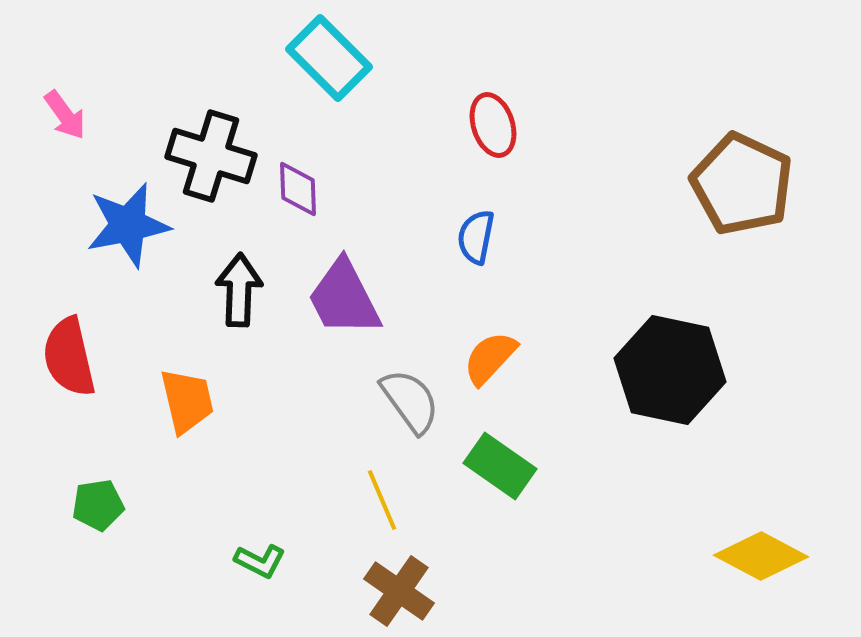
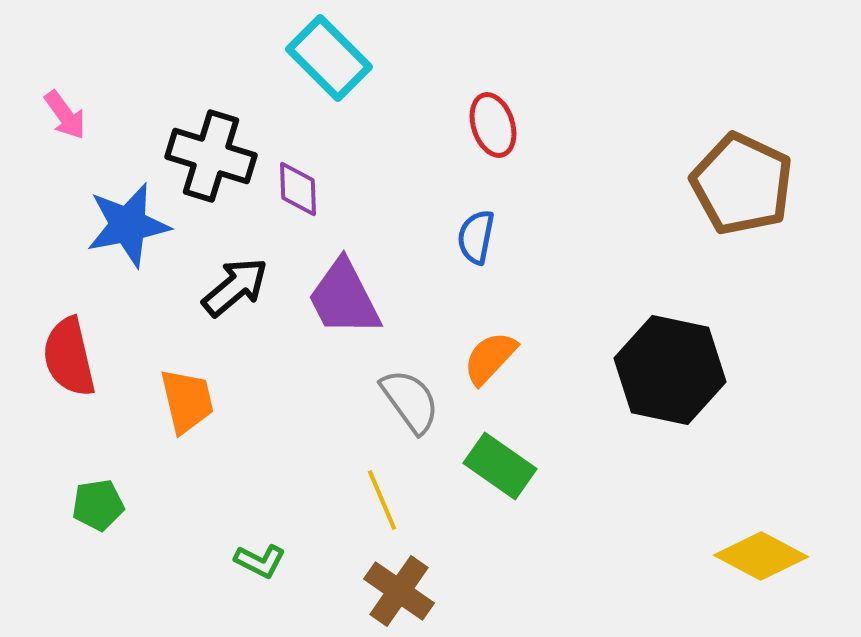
black arrow: moved 4 px left, 3 px up; rotated 48 degrees clockwise
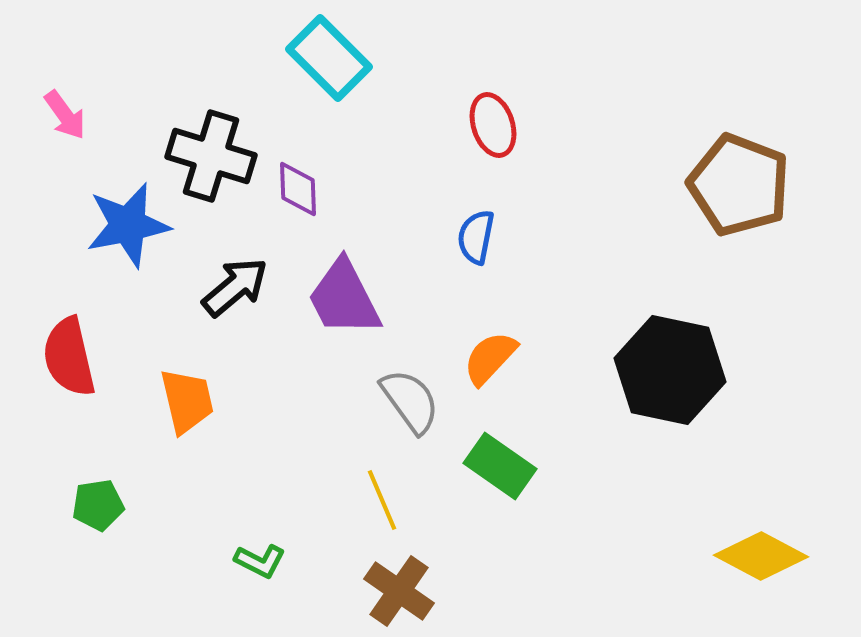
brown pentagon: moved 3 px left, 1 px down; rotated 4 degrees counterclockwise
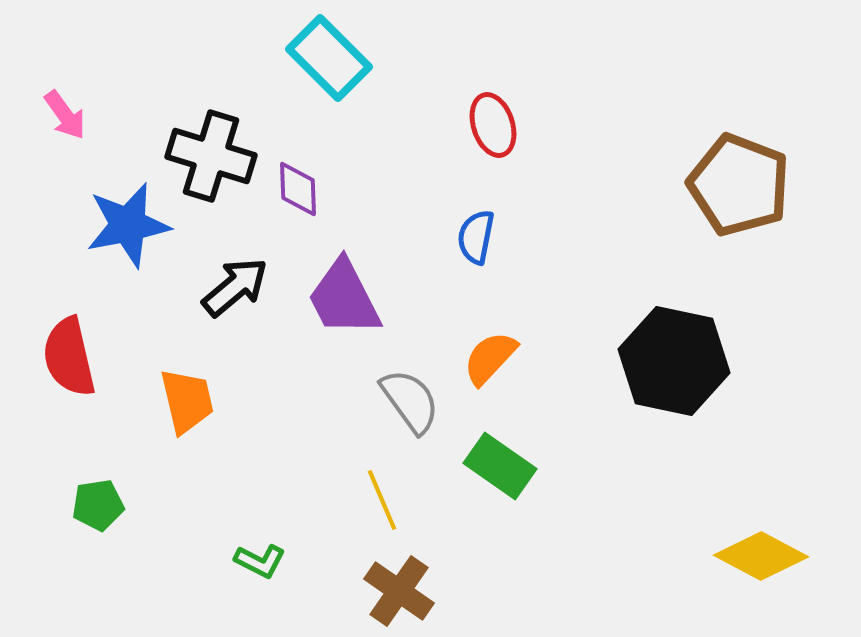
black hexagon: moved 4 px right, 9 px up
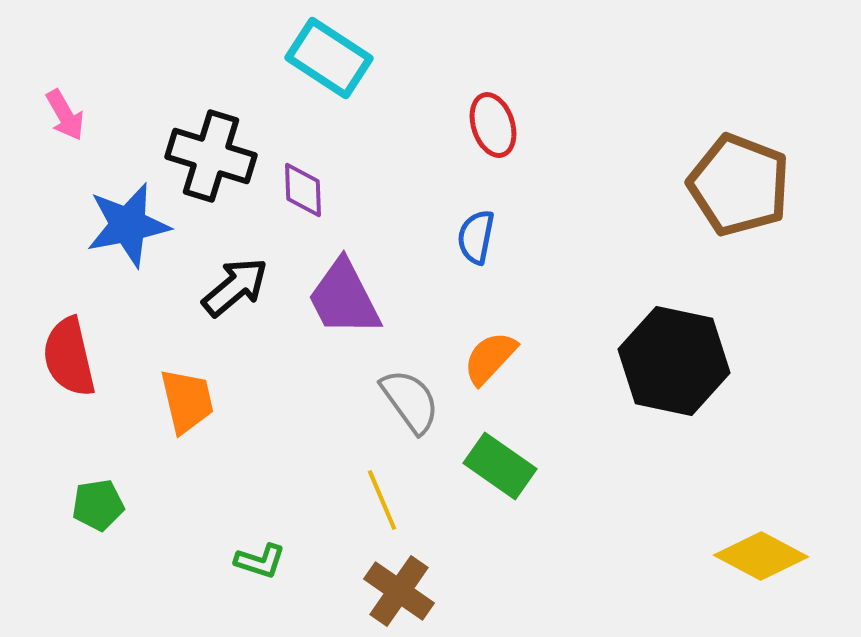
cyan rectangle: rotated 12 degrees counterclockwise
pink arrow: rotated 6 degrees clockwise
purple diamond: moved 5 px right, 1 px down
green L-shape: rotated 9 degrees counterclockwise
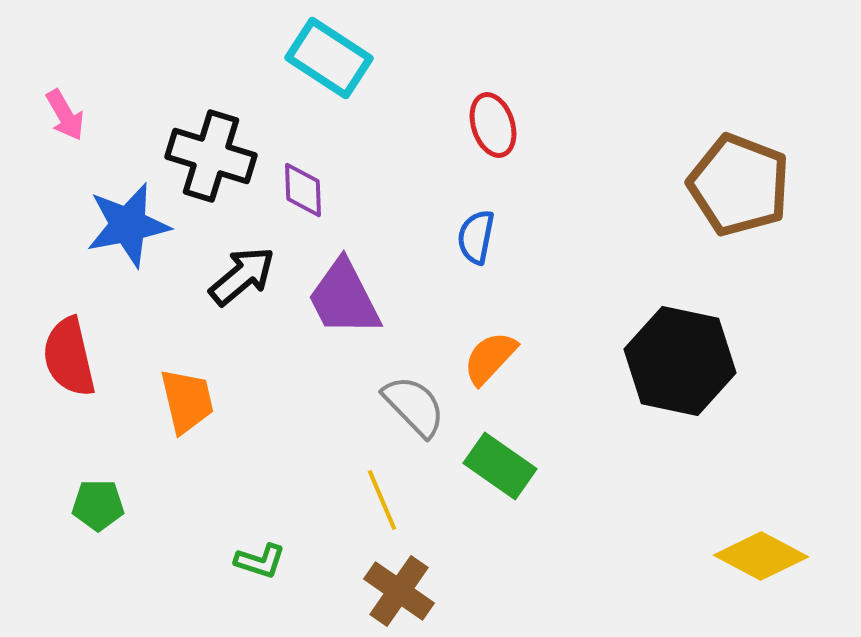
black arrow: moved 7 px right, 11 px up
black hexagon: moved 6 px right
gray semicircle: moved 4 px right, 5 px down; rotated 8 degrees counterclockwise
green pentagon: rotated 9 degrees clockwise
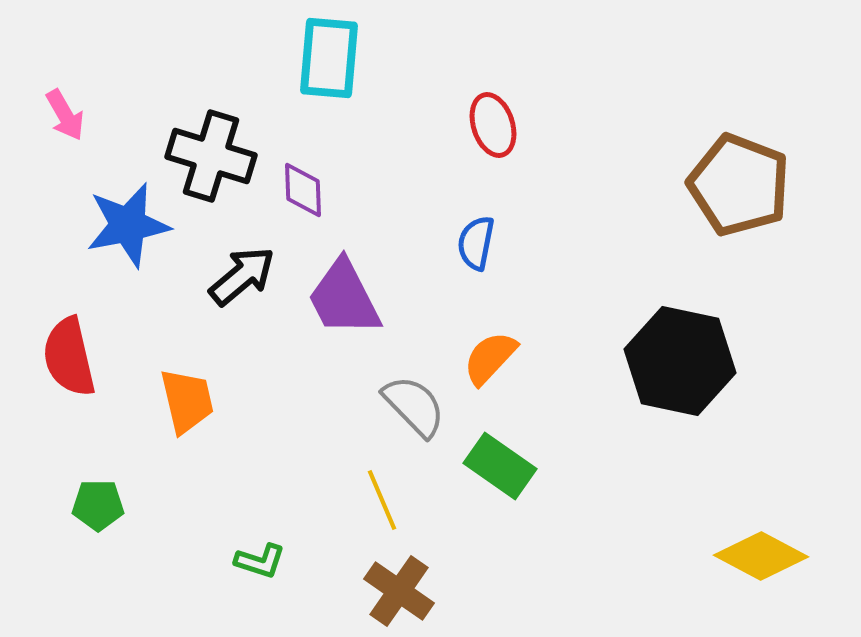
cyan rectangle: rotated 62 degrees clockwise
blue semicircle: moved 6 px down
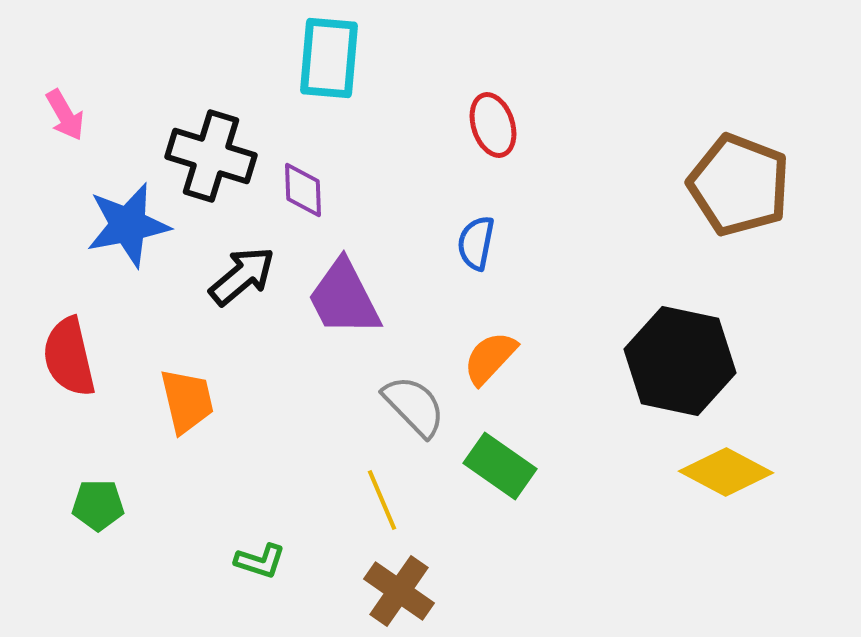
yellow diamond: moved 35 px left, 84 px up
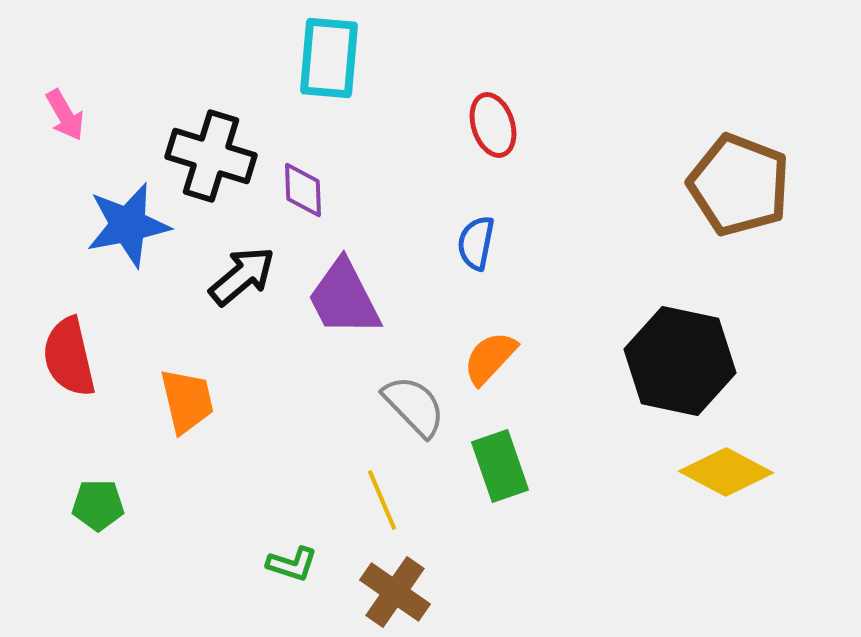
green rectangle: rotated 36 degrees clockwise
green L-shape: moved 32 px right, 3 px down
brown cross: moved 4 px left, 1 px down
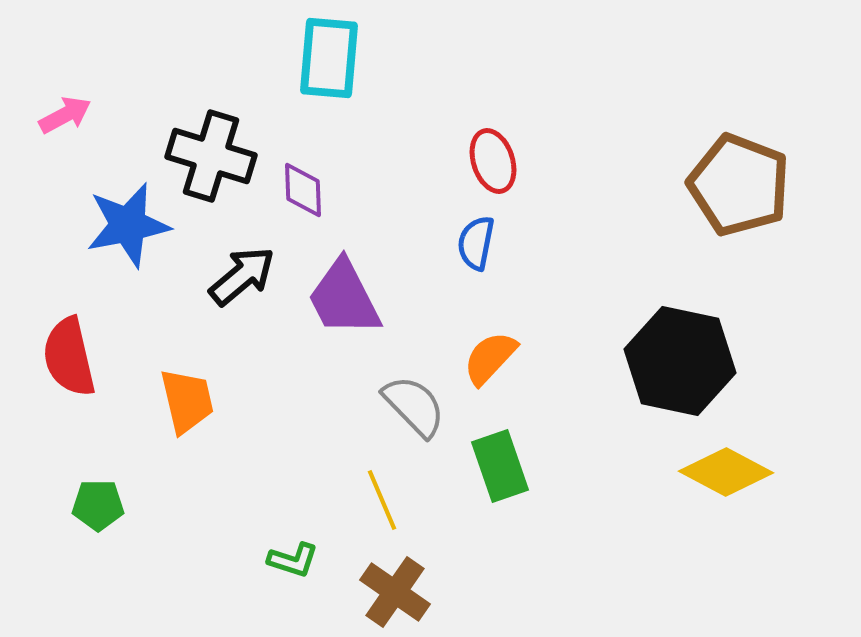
pink arrow: rotated 88 degrees counterclockwise
red ellipse: moved 36 px down
green L-shape: moved 1 px right, 4 px up
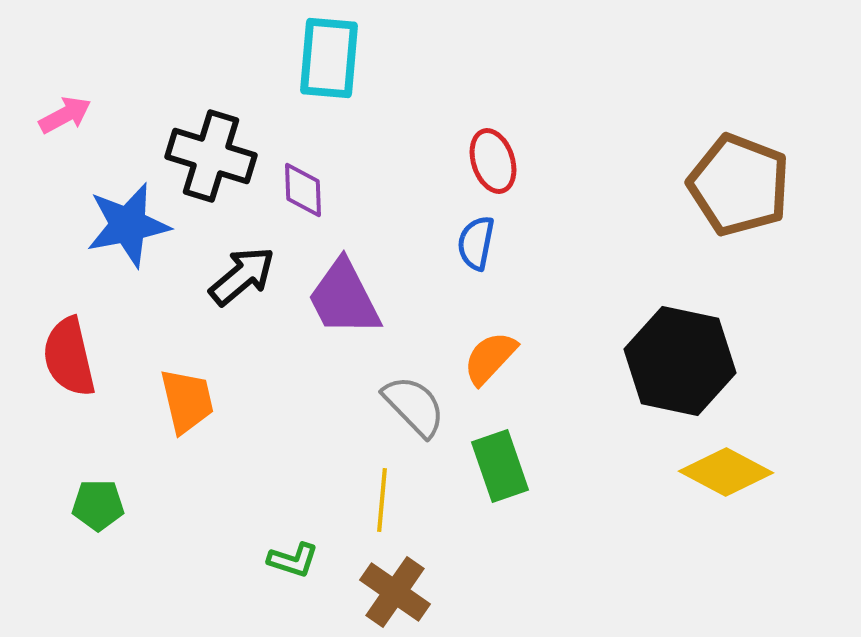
yellow line: rotated 28 degrees clockwise
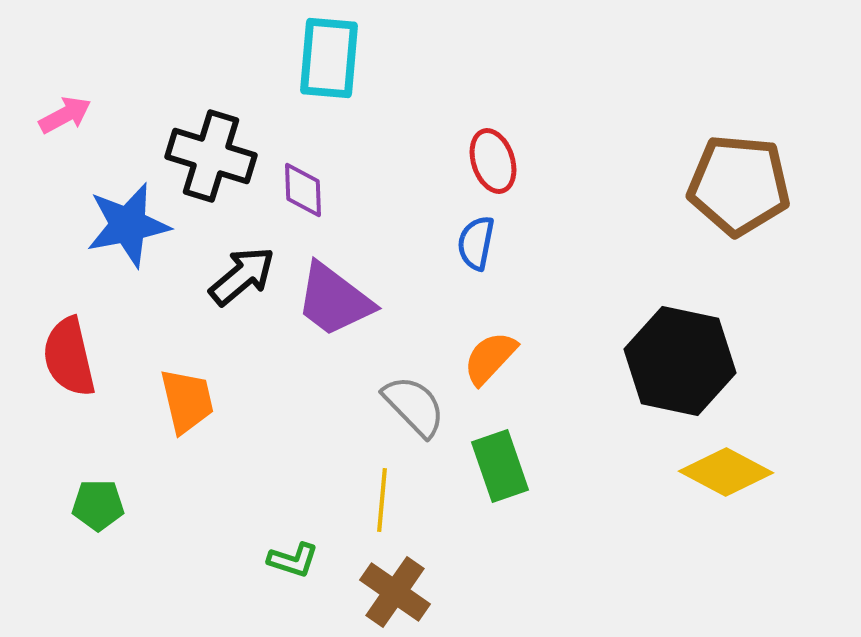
brown pentagon: rotated 16 degrees counterclockwise
purple trapezoid: moved 10 px left, 2 px down; rotated 26 degrees counterclockwise
